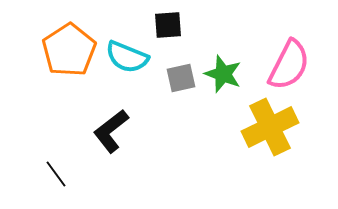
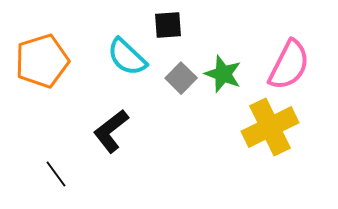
orange pentagon: moved 27 px left, 11 px down; rotated 16 degrees clockwise
cyan semicircle: rotated 21 degrees clockwise
gray square: rotated 32 degrees counterclockwise
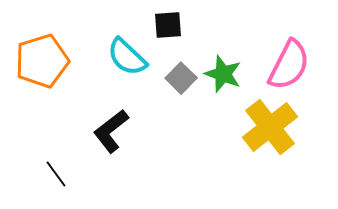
yellow cross: rotated 12 degrees counterclockwise
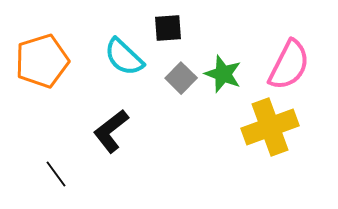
black square: moved 3 px down
cyan semicircle: moved 3 px left
yellow cross: rotated 18 degrees clockwise
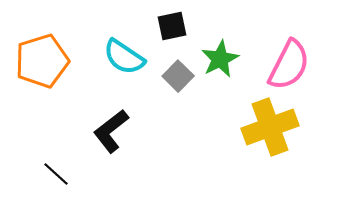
black square: moved 4 px right, 2 px up; rotated 8 degrees counterclockwise
cyan semicircle: rotated 9 degrees counterclockwise
green star: moved 3 px left, 15 px up; rotated 24 degrees clockwise
gray square: moved 3 px left, 2 px up
black line: rotated 12 degrees counterclockwise
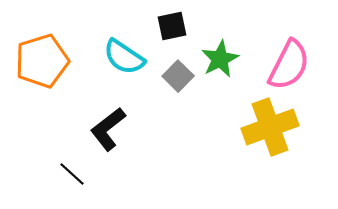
black L-shape: moved 3 px left, 2 px up
black line: moved 16 px right
